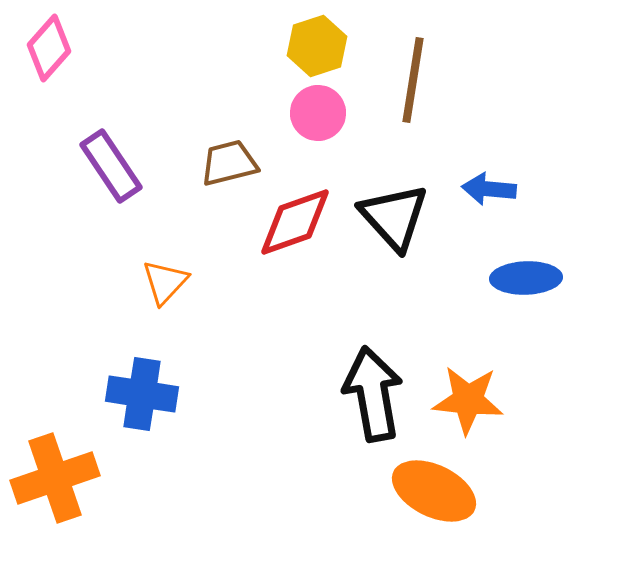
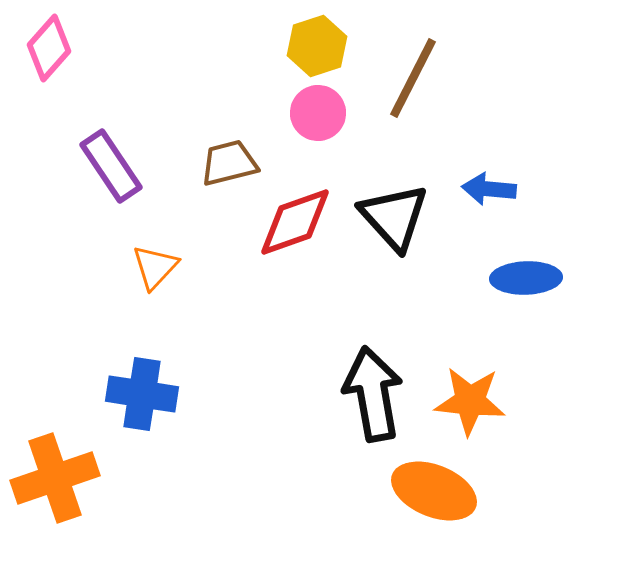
brown line: moved 2 px up; rotated 18 degrees clockwise
orange triangle: moved 10 px left, 15 px up
orange star: moved 2 px right, 1 px down
orange ellipse: rotated 4 degrees counterclockwise
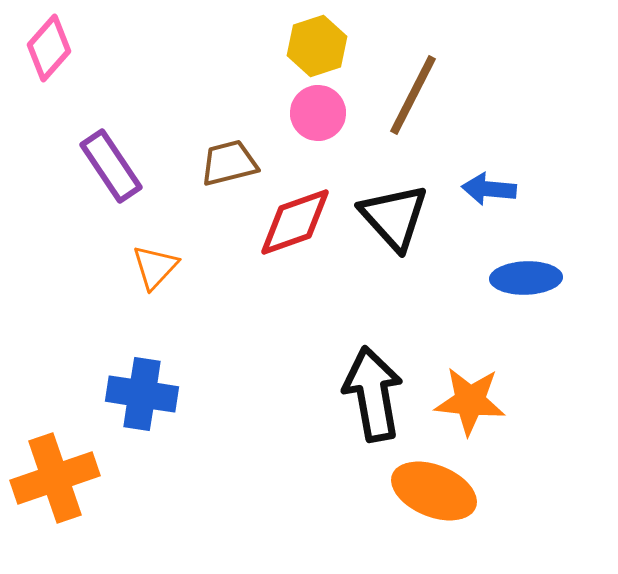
brown line: moved 17 px down
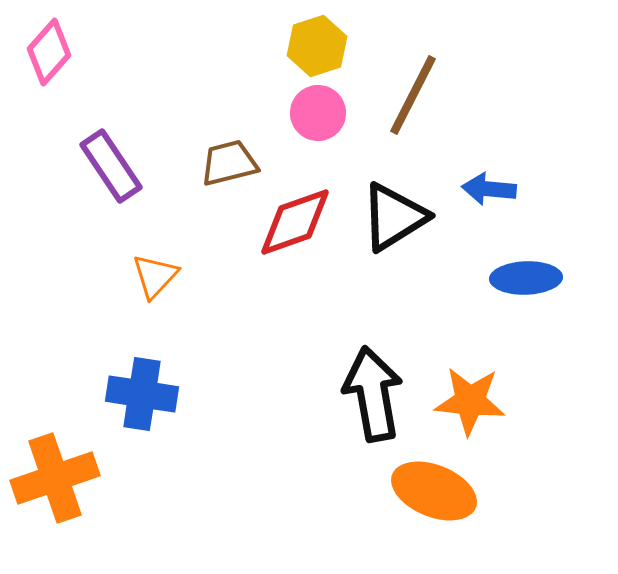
pink diamond: moved 4 px down
black triangle: rotated 40 degrees clockwise
orange triangle: moved 9 px down
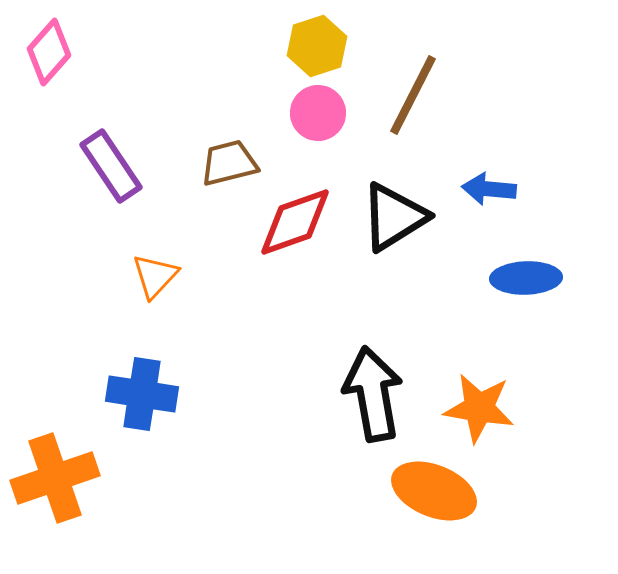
orange star: moved 9 px right, 7 px down; rotated 4 degrees clockwise
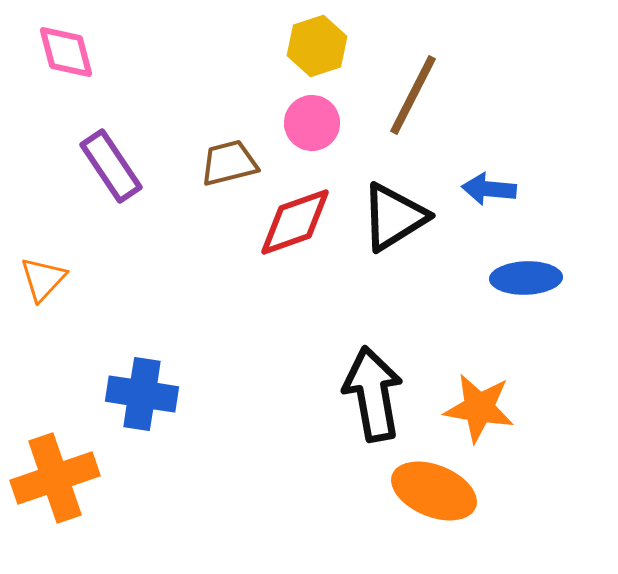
pink diamond: moved 17 px right; rotated 56 degrees counterclockwise
pink circle: moved 6 px left, 10 px down
orange triangle: moved 112 px left, 3 px down
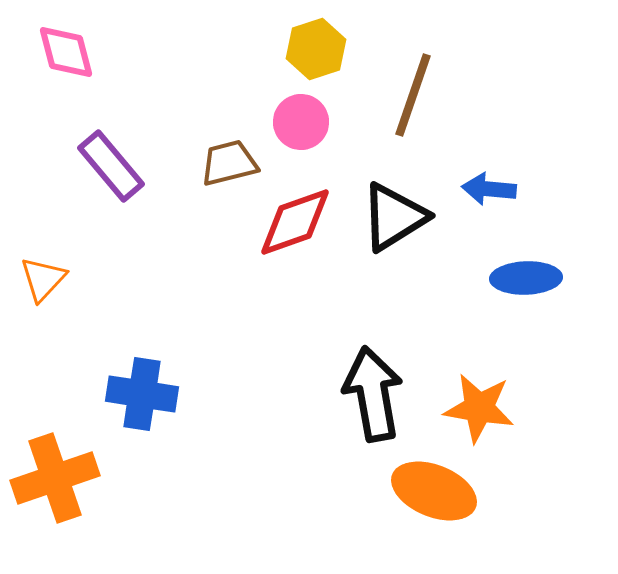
yellow hexagon: moved 1 px left, 3 px down
brown line: rotated 8 degrees counterclockwise
pink circle: moved 11 px left, 1 px up
purple rectangle: rotated 6 degrees counterclockwise
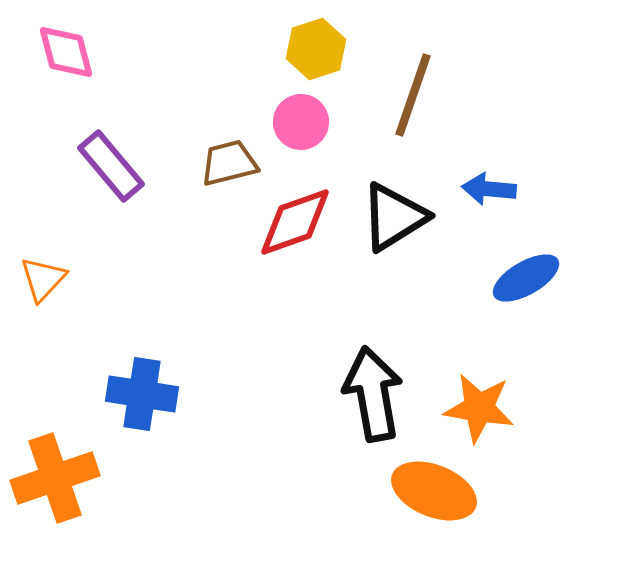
blue ellipse: rotated 28 degrees counterclockwise
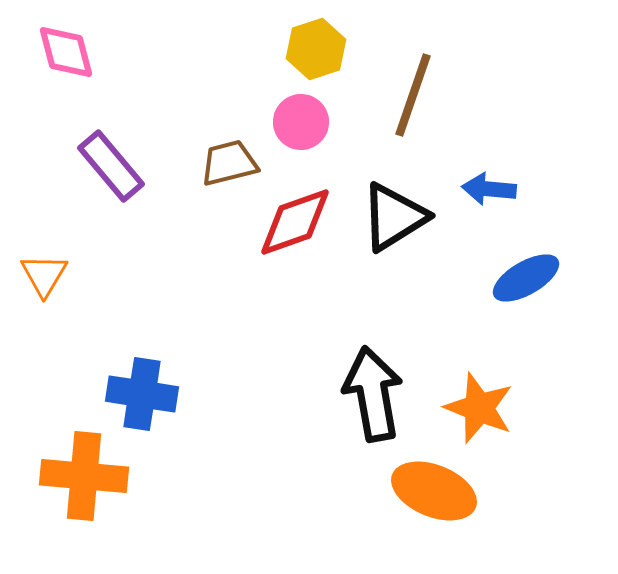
orange triangle: moved 1 px right, 4 px up; rotated 12 degrees counterclockwise
orange star: rotated 12 degrees clockwise
orange cross: moved 29 px right, 2 px up; rotated 24 degrees clockwise
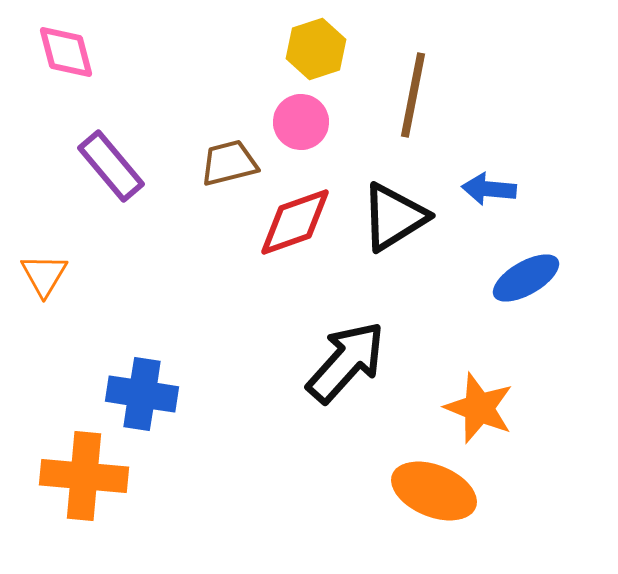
brown line: rotated 8 degrees counterclockwise
black arrow: moved 27 px left, 32 px up; rotated 52 degrees clockwise
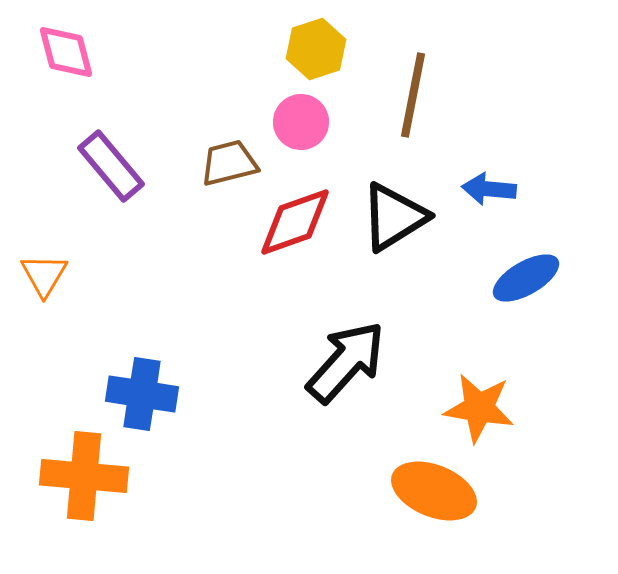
orange star: rotated 12 degrees counterclockwise
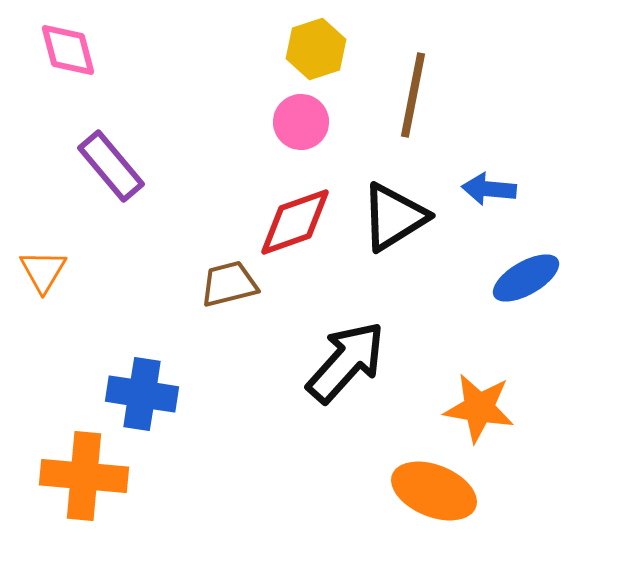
pink diamond: moved 2 px right, 2 px up
brown trapezoid: moved 121 px down
orange triangle: moved 1 px left, 4 px up
